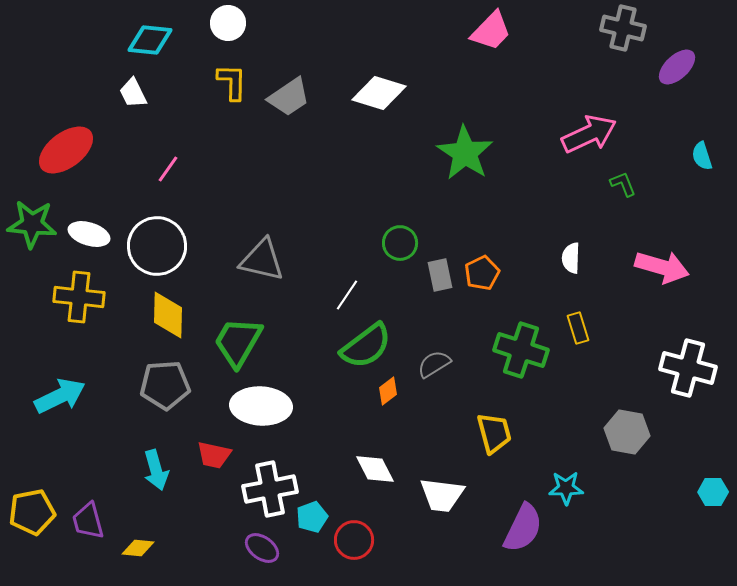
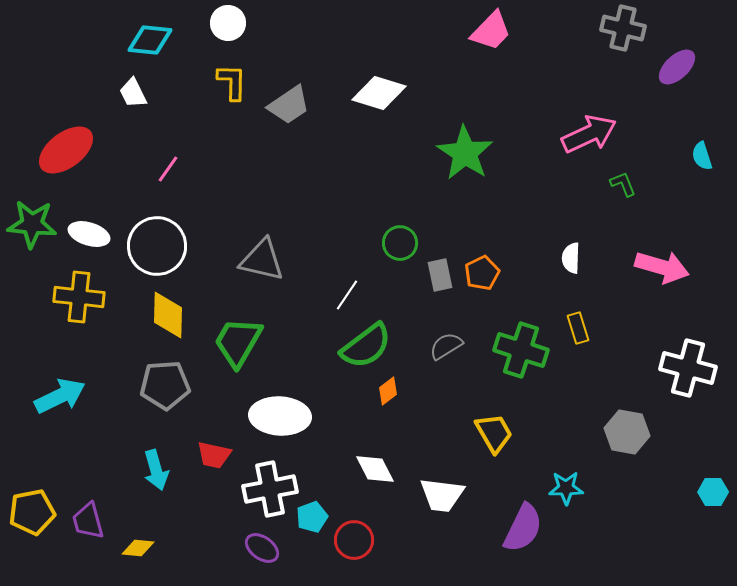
gray trapezoid at (289, 97): moved 8 px down
gray semicircle at (434, 364): moved 12 px right, 18 px up
white ellipse at (261, 406): moved 19 px right, 10 px down
yellow trapezoid at (494, 433): rotated 15 degrees counterclockwise
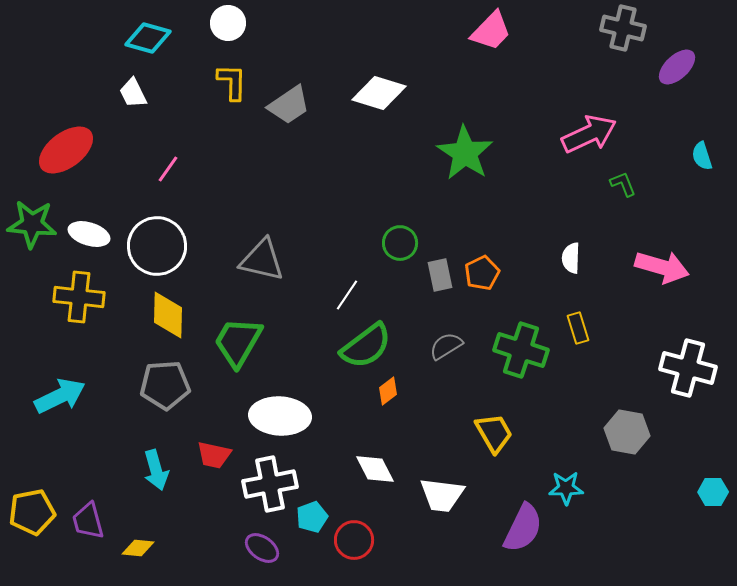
cyan diamond at (150, 40): moved 2 px left, 2 px up; rotated 9 degrees clockwise
white cross at (270, 489): moved 5 px up
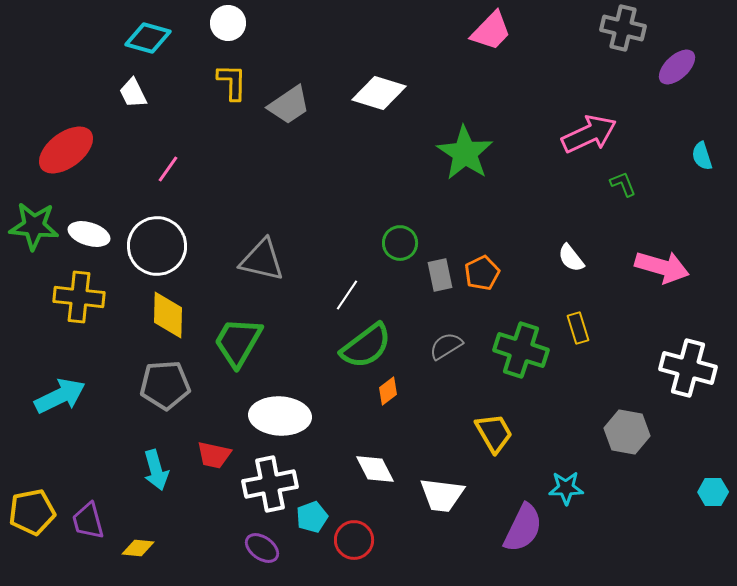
green star at (32, 224): moved 2 px right, 2 px down
white semicircle at (571, 258): rotated 40 degrees counterclockwise
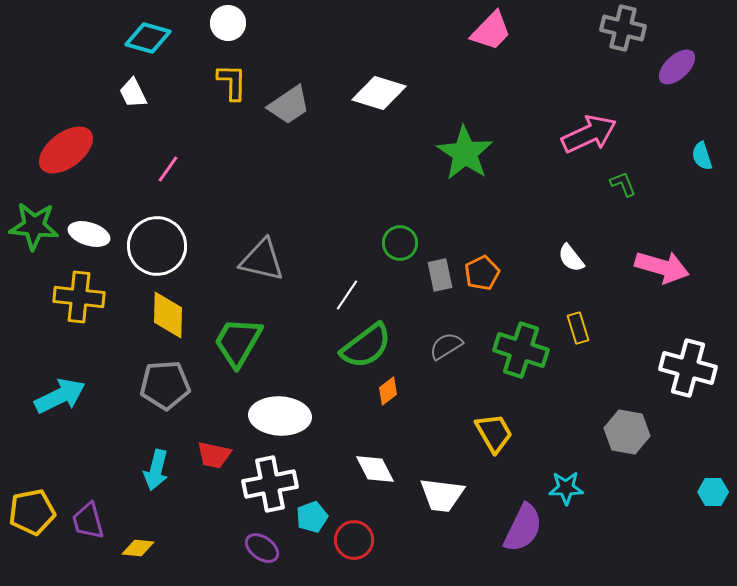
cyan arrow at (156, 470): rotated 30 degrees clockwise
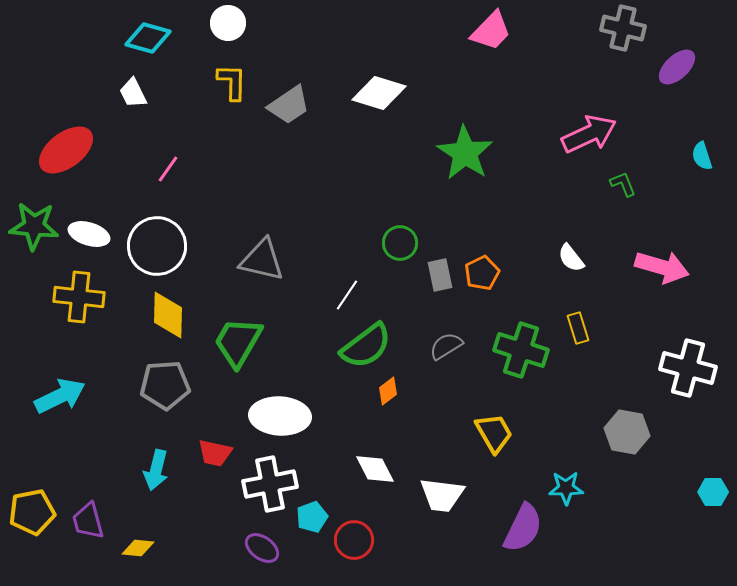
red trapezoid at (214, 455): moved 1 px right, 2 px up
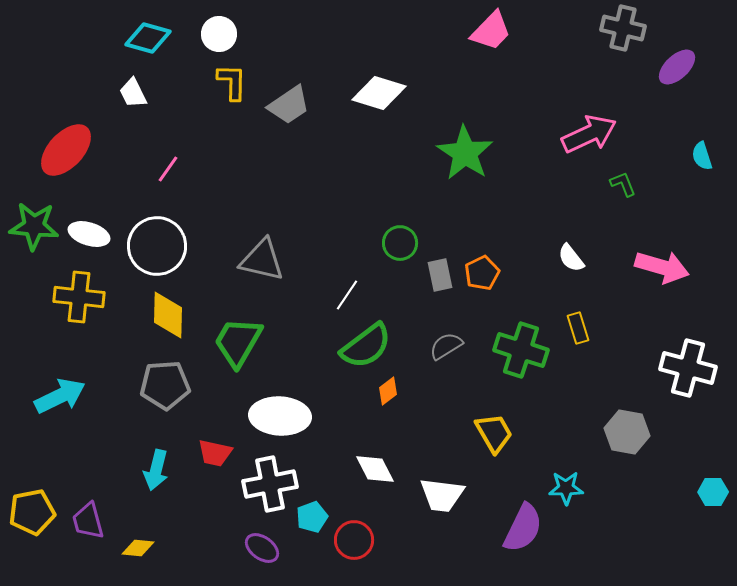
white circle at (228, 23): moved 9 px left, 11 px down
red ellipse at (66, 150): rotated 10 degrees counterclockwise
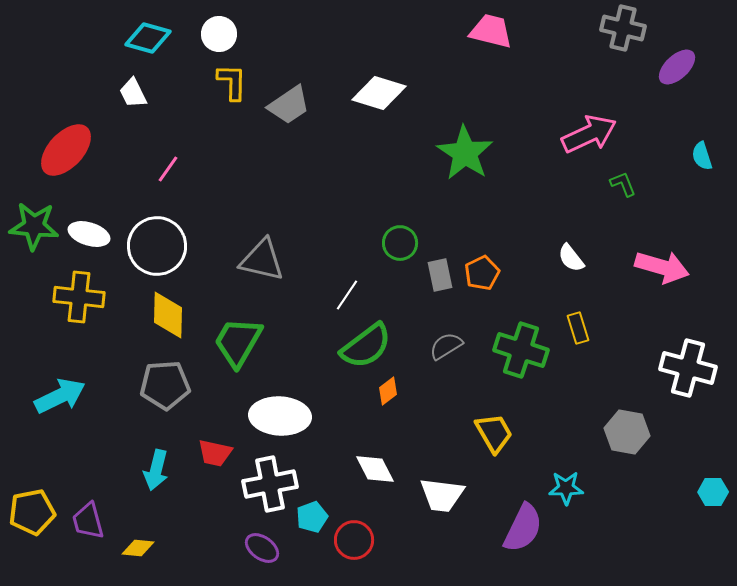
pink trapezoid at (491, 31): rotated 120 degrees counterclockwise
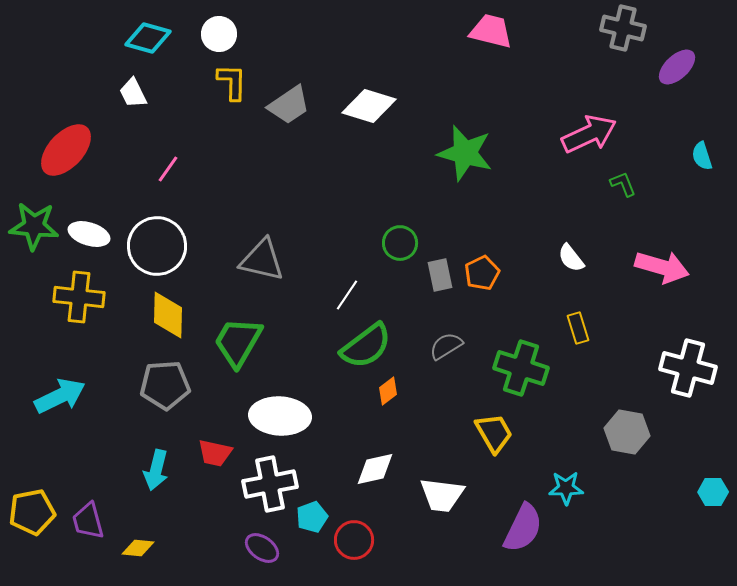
white diamond at (379, 93): moved 10 px left, 13 px down
green star at (465, 153): rotated 18 degrees counterclockwise
green cross at (521, 350): moved 18 px down
white diamond at (375, 469): rotated 75 degrees counterclockwise
